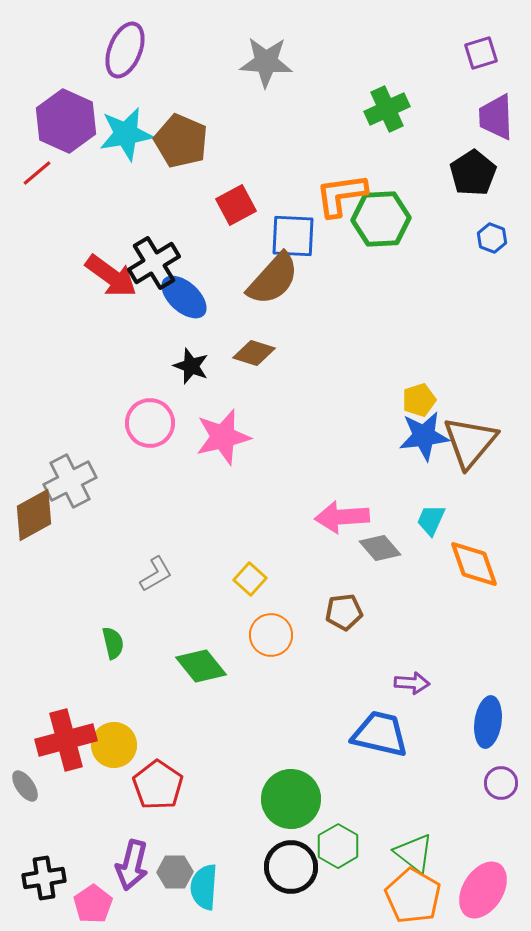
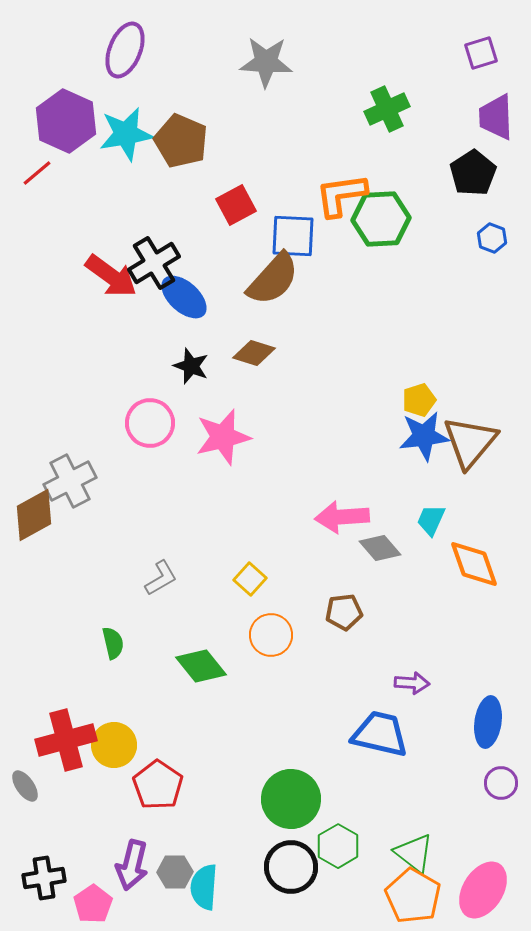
gray L-shape at (156, 574): moved 5 px right, 4 px down
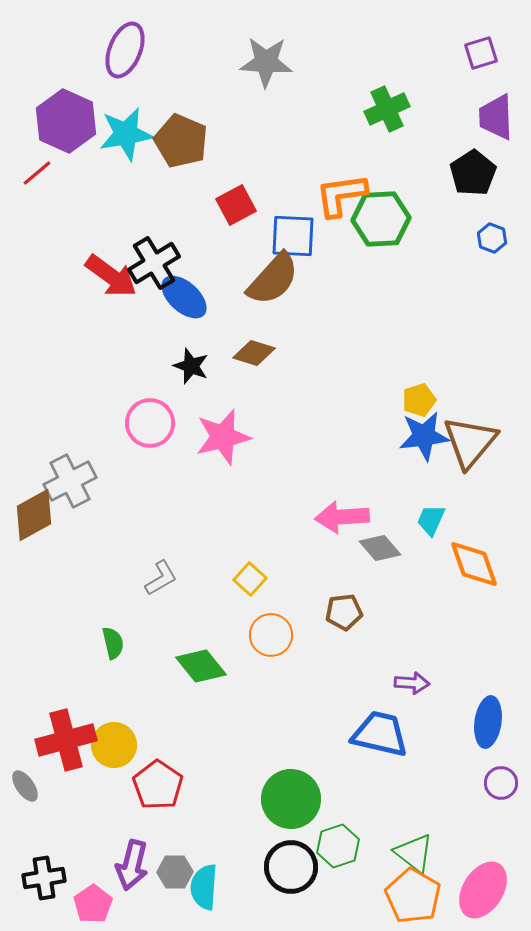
green hexagon at (338, 846): rotated 12 degrees clockwise
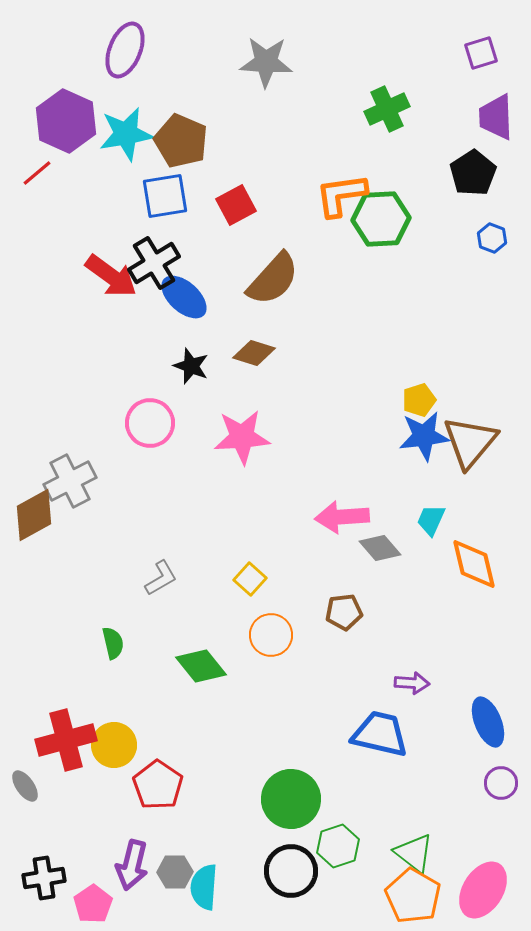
blue square at (293, 236): moved 128 px left, 40 px up; rotated 12 degrees counterclockwise
pink star at (223, 437): moved 19 px right; rotated 10 degrees clockwise
orange diamond at (474, 564): rotated 6 degrees clockwise
blue ellipse at (488, 722): rotated 30 degrees counterclockwise
black circle at (291, 867): moved 4 px down
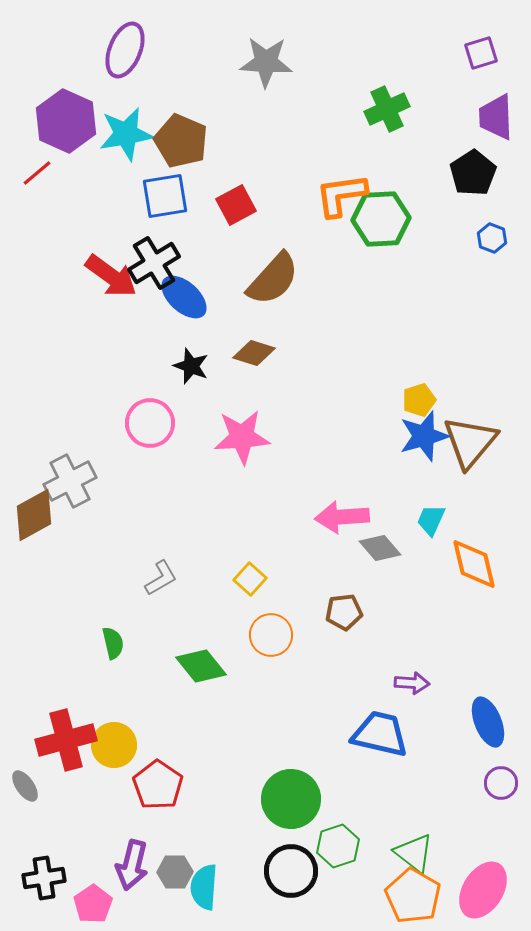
blue star at (424, 436): rotated 9 degrees counterclockwise
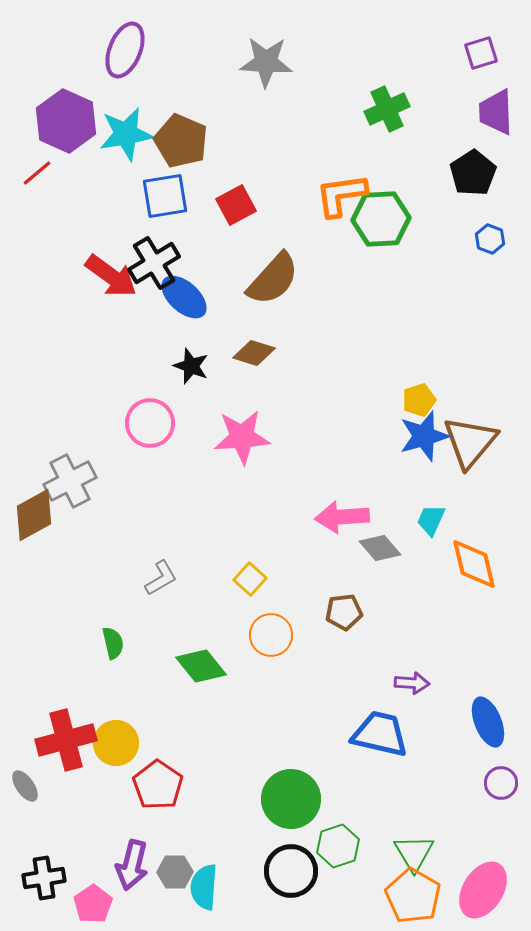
purple trapezoid at (496, 117): moved 5 px up
blue hexagon at (492, 238): moved 2 px left, 1 px down
yellow circle at (114, 745): moved 2 px right, 2 px up
green triangle at (414, 853): rotated 21 degrees clockwise
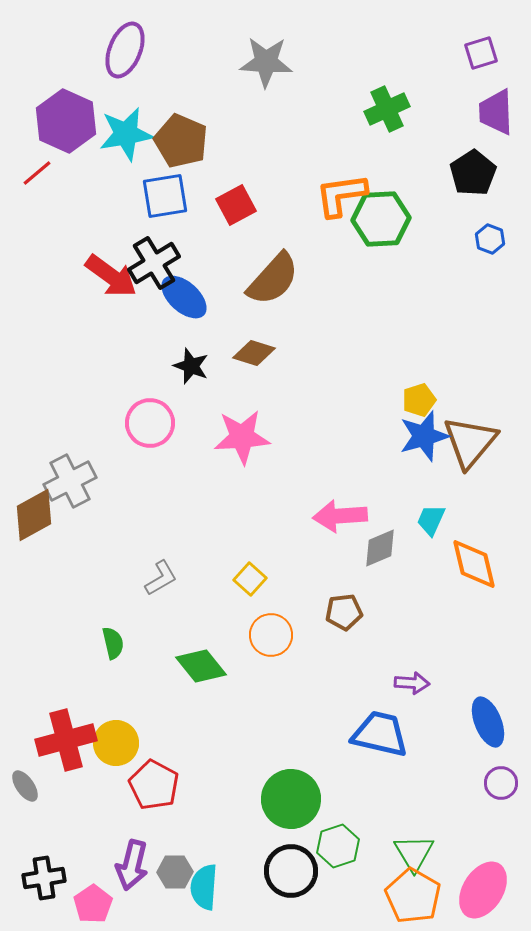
pink arrow at (342, 517): moved 2 px left, 1 px up
gray diamond at (380, 548): rotated 72 degrees counterclockwise
red pentagon at (158, 785): moved 4 px left; rotated 6 degrees counterclockwise
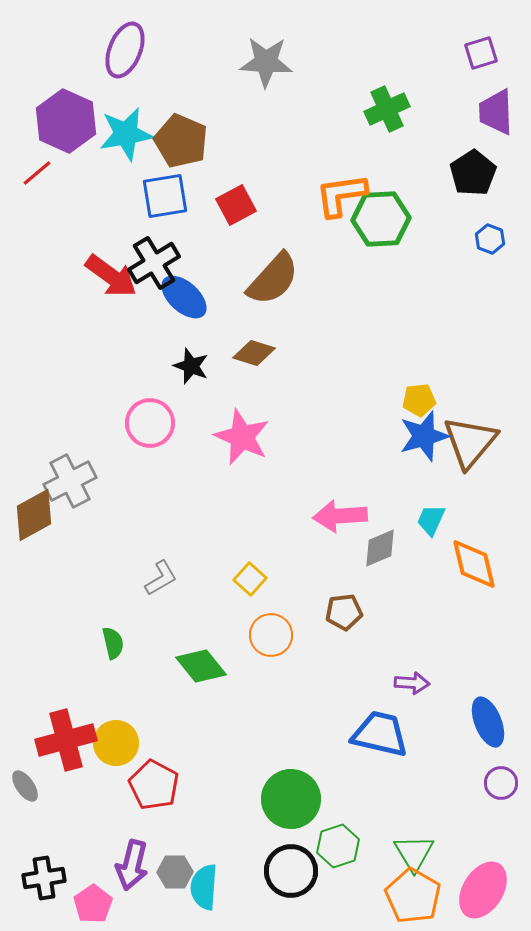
yellow pentagon at (419, 400): rotated 12 degrees clockwise
pink star at (242, 437): rotated 28 degrees clockwise
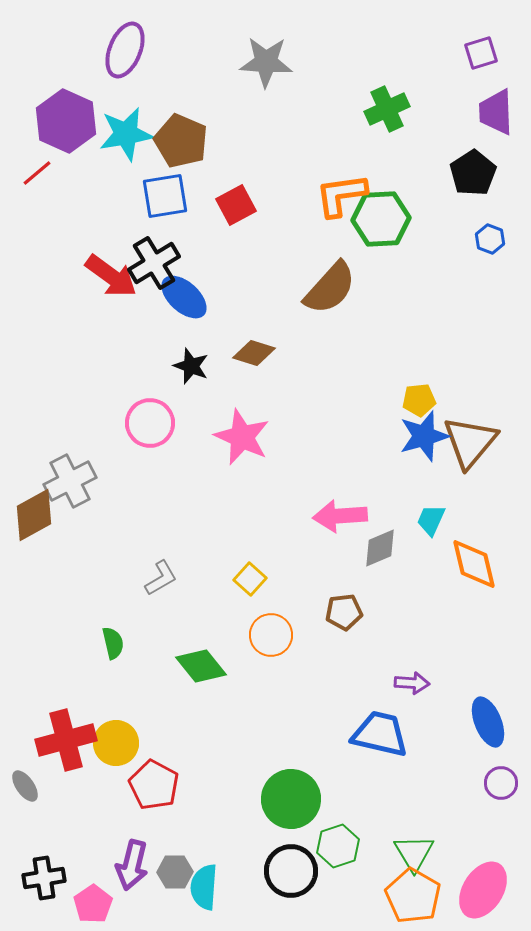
brown semicircle at (273, 279): moved 57 px right, 9 px down
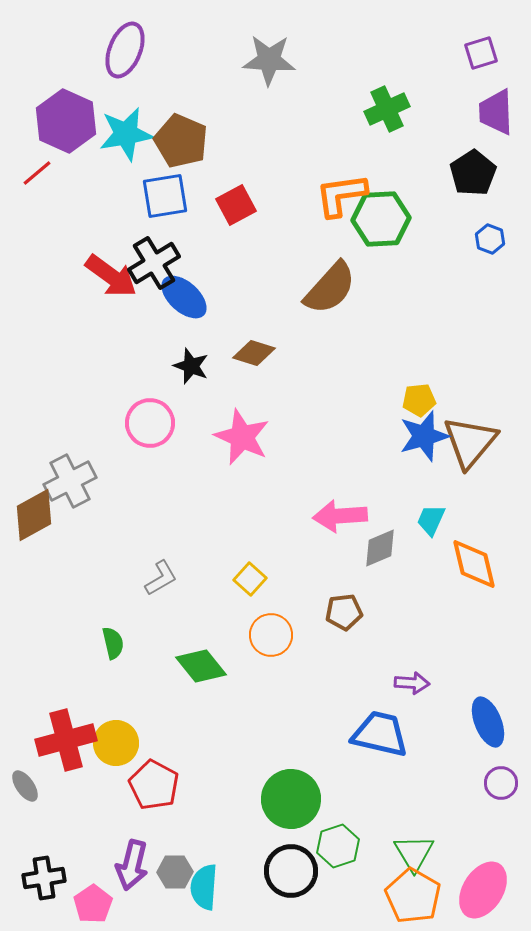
gray star at (266, 62): moved 3 px right, 2 px up
